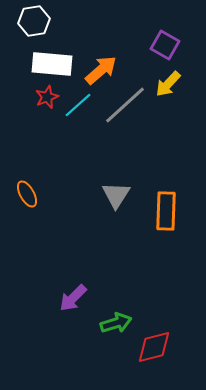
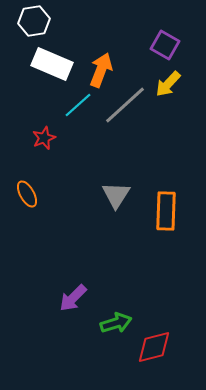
white rectangle: rotated 18 degrees clockwise
orange arrow: rotated 28 degrees counterclockwise
red star: moved 3 px left, 41 px down
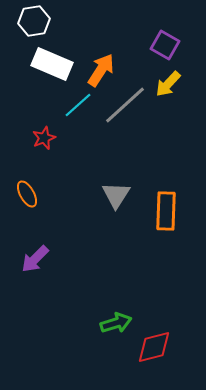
orange arrow: rotated 12 degrees clockwise
purple arrow: moved 38 px left, 39 px up
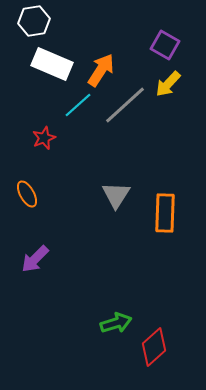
orange rectangle: moved 1 px left, 2 px down
red diamond: rotated 27 degrees counterclockwise
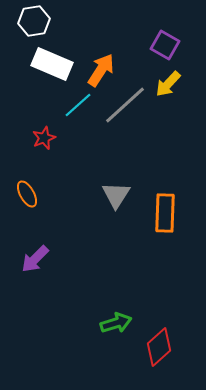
red diamond: moved 5 px right
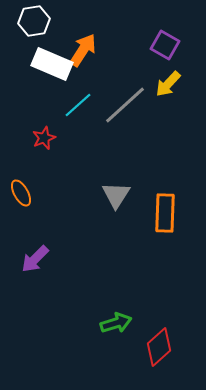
orange arrow: moved 18 px left, 20 px up
orange ellipse: moved 6 px left, 1 px up
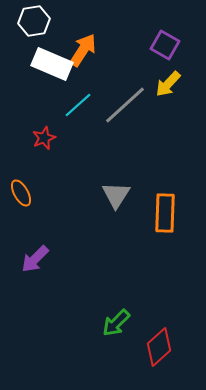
green arrow: rotated 152 degrees clockwise
